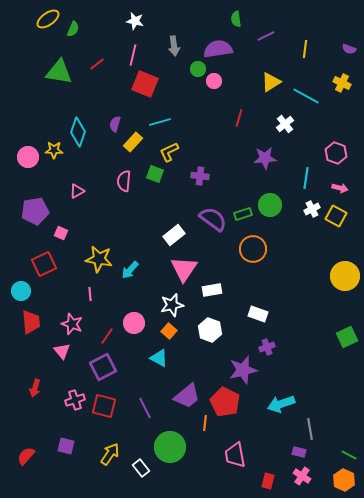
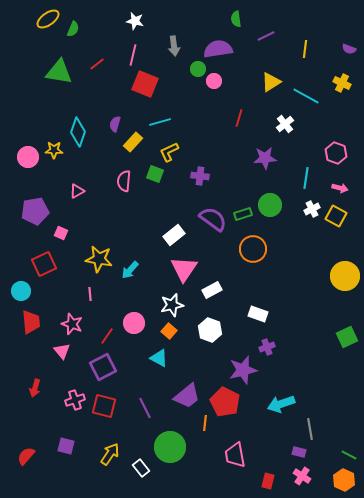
white rectangle at (212, 290): rotated 18 degrees counterclockwise
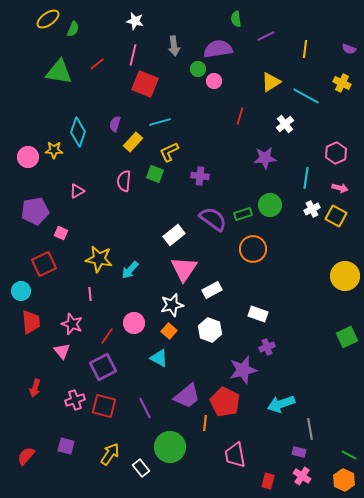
red line at (239, 118): moved 1 px right, 2 px up
pink hexagon at (336, 153): rotated 15 degrees clockwise
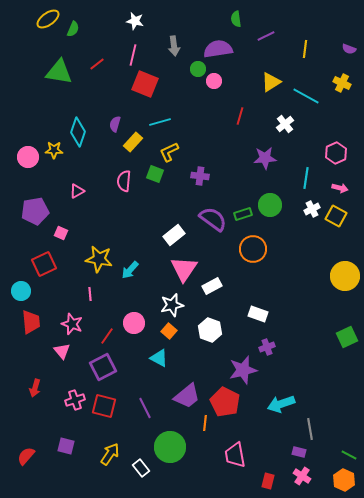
white rectangle at (212, 290): moved 4 px up
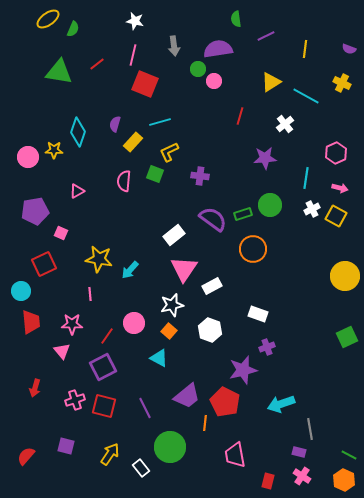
pink star at (72, 324): rotated 20 degrees counterclockwise
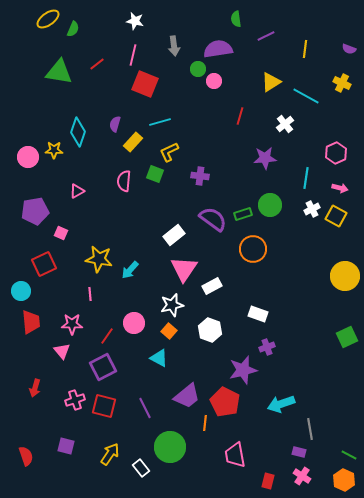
red semicircle at (26, 456): rotated 120 degrees clockwise
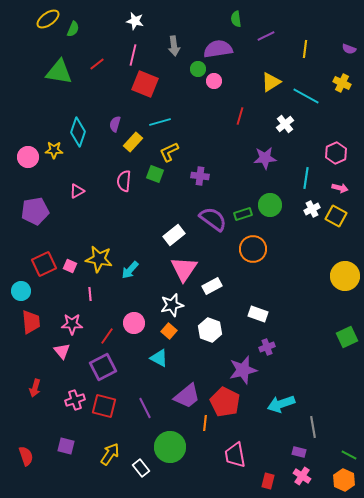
pink square at (61, 233): moved 9 px right, 33 px down
gray line at (310, 429): moved 3 px right, 2 px up
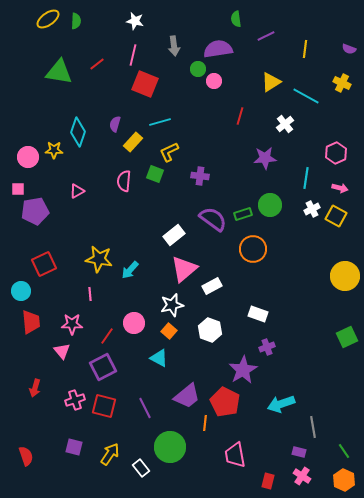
green semicircle at (73, 29): moved 3 px right, 8 px up; rotated 21 degrees counterclockwise
pink square at (70, 266): moved 52 px left, 77 px up; rotated 24 degrees counterclockwise
pink triangle at (184, 269): rotated 16 degrees clockwise
purple star at (243, 370): rotated 16 degrees counterclockwise
purple square at (66, 446): moved 8 px right, 1 px down
green line at (349, 455): moved 5 px left, 4 px up; rotated 28 degrees clockwise
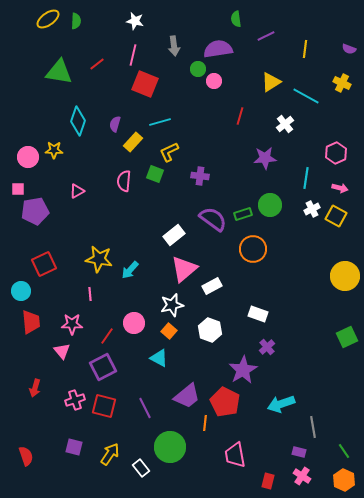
cyan diamond at (78, 132): moved 11 px up
purple cross at (267, 347): rotated 21 degrees counterclockwise
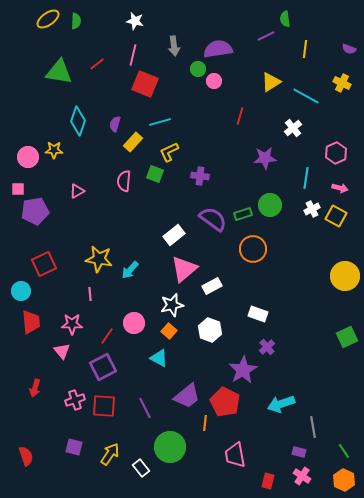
green semicircle at (236, 19): moved 49 px right
white cross at (285, 124): moved 8 px right, 4 px down
red square at (104, 406): rotated 10 degrees counterclockwise
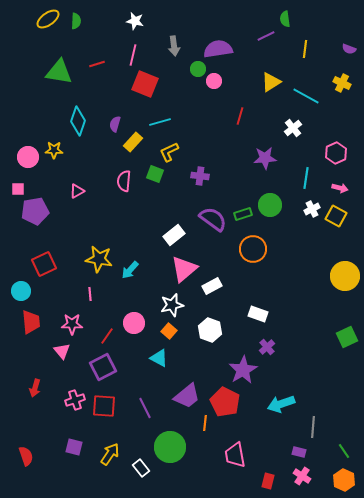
red line at (97, 64): rotated 21 degrees clockwise
gray line at (313, 427): rotated 15 degrees clockwise
